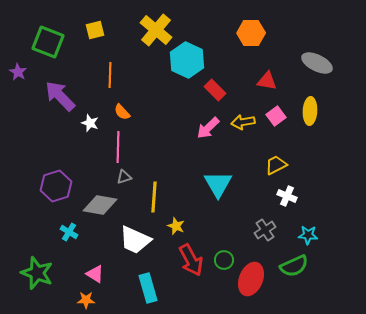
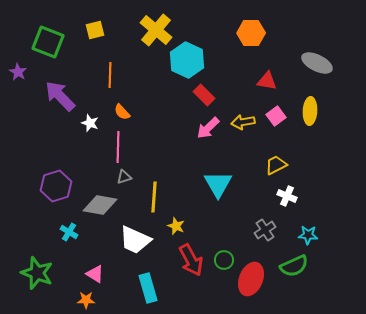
red rectangle: moved 11 px left, 5 px down
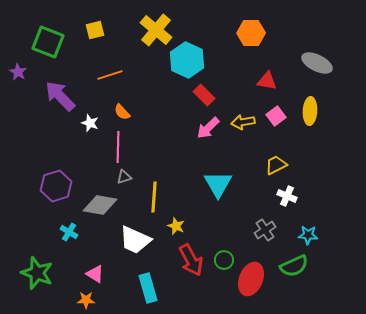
orange line: rotated 70 degrees clockwise
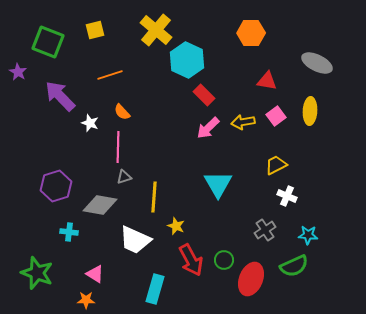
cyan cross: rotated 24 degrees counterclockwise
cyan rectangle: moved 7 px right, 1 px down; rotated 32 degrees clockwise
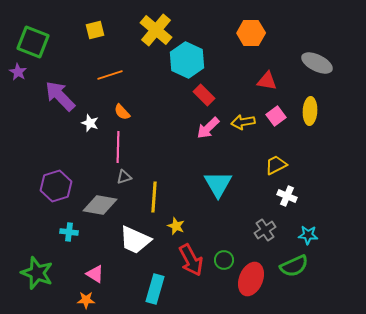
green square: moved 15 px left
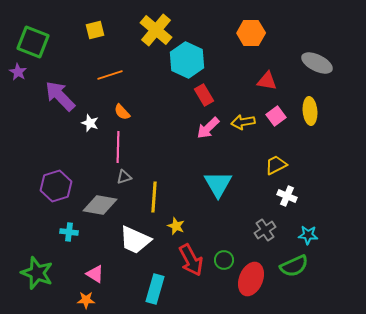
red rectangle: rotated 15 degrees clockwise
yellow ellipse: rotated 8 degrees counterclockwise
